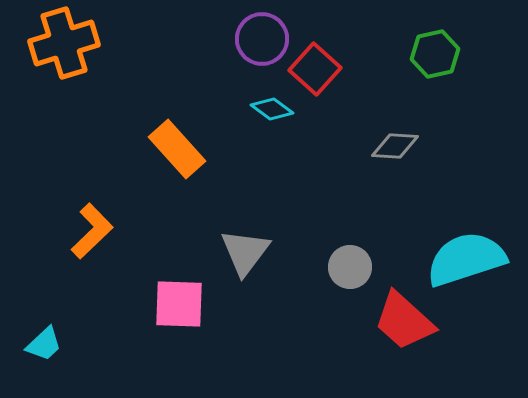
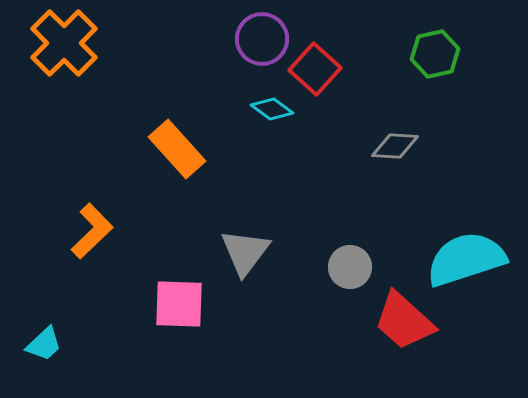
orange cross: rotated 28 degrees counterclockwise
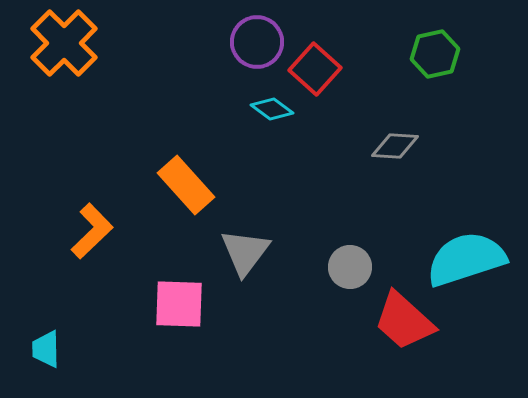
purple circle: moved 5 px left, 3 px down
orange rectangle: moved 9 px right, 36 px down
cyan trapezoid: moved 2 px right, 5 px down; rotated 132 degrees clockwise
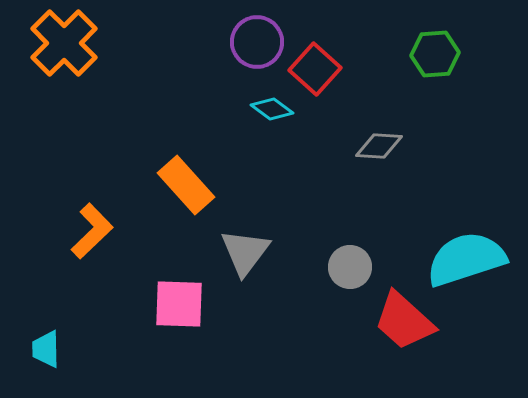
green hexagon: rotated 9 degrees clockwise
gray diamond: moved 16 px left
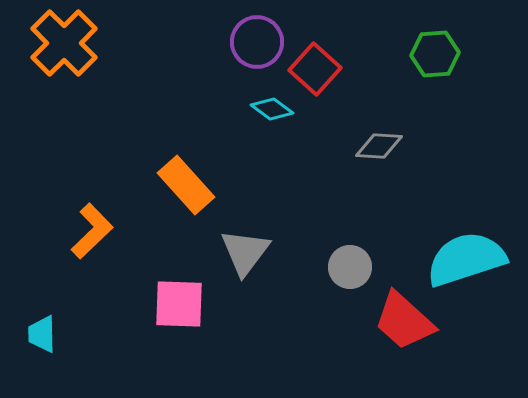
cyan trapezoid: moved 4 px left, 15 px up
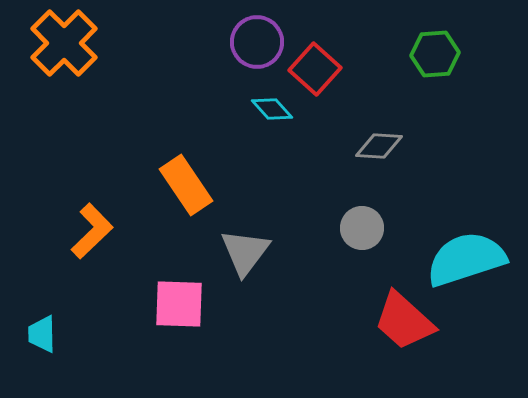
cyan diamond: rotated 12 degrees clockwise
orange rectangle: rotated 8 degrees clockwise
gray circle: moved 12 px right, 39 px up
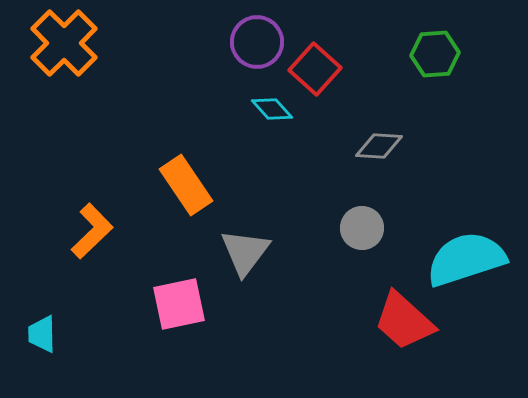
pink square: rotated 14 degrees counterclockwise
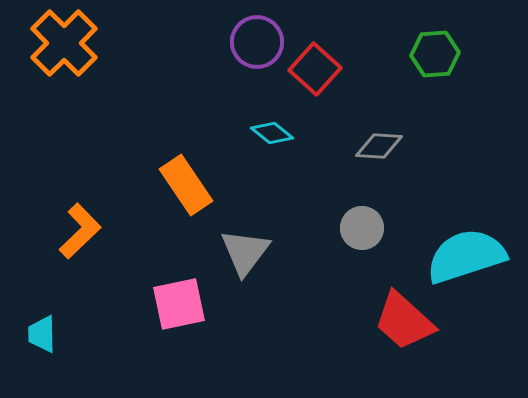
cyan diamond: moved 24 px down; rotated 9 degrees counterclockwise
orange L-shape: moved 12 px left
cyan semicircle: moved 3 px up
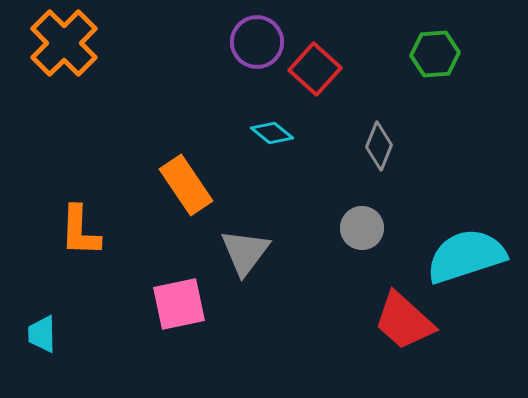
gray diamond: rotated 72 degrees counterclockwise
orange L-shape: rotated 136 degrees clockwise
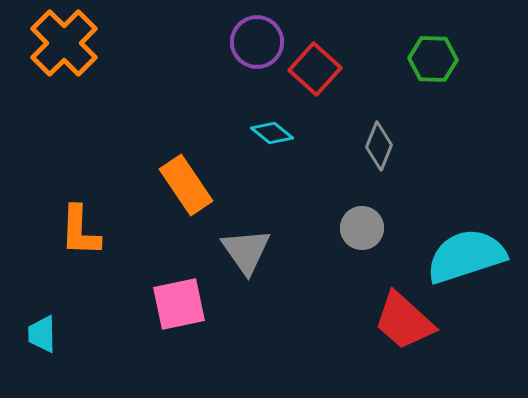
green hexagon: moved 2 px left, 5 px down; rotated 6 degrees clockwise
gray triangle: moved 1 px right, 1 px up; rotated 12 degrees counterclockwise
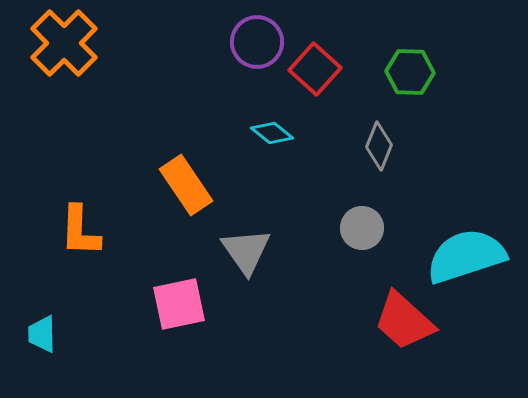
green hexagon: moved 23 px left, 13 px down
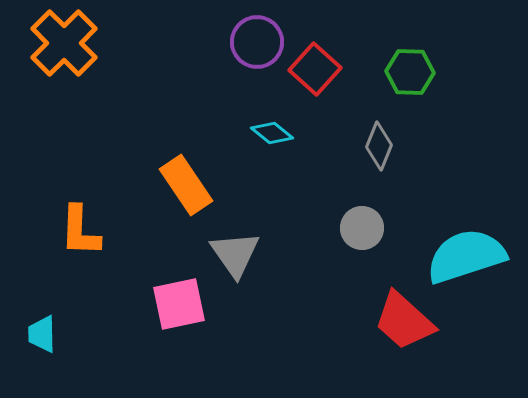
gray triangle: moved 11 px left, 3 px down
